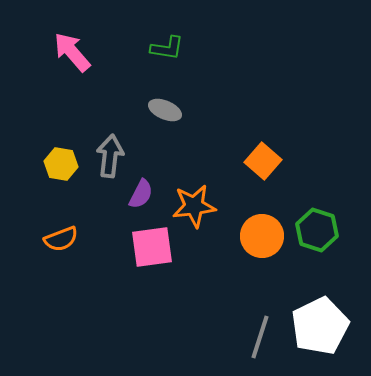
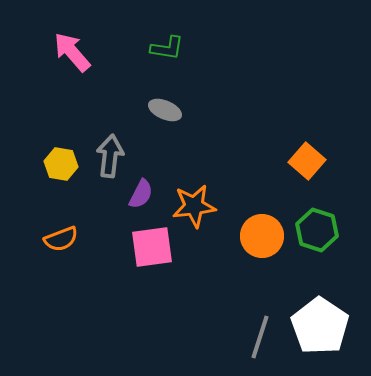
orange square: moved 44 px right
white pentagon: rotated 12 degrees counterclockwise
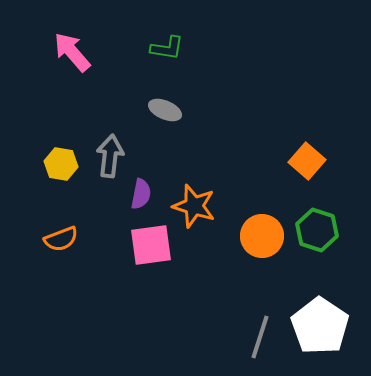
purple semicircle: rotated 16 degrees counterclockwise
orange star: rotated 24 degrees clockwise
pink square: moved 1 px left, 2 px up
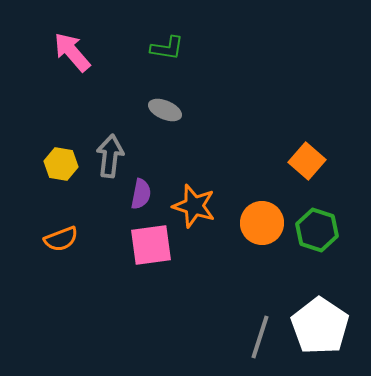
orange circle: moved 13 px up
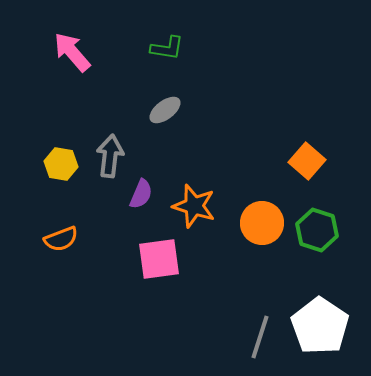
gray ellipse: rotated 60 degrees counterclockwise
purple semicircle: rotated 12 degrees clockwise
pink square: moved 8 px right, 14 px down
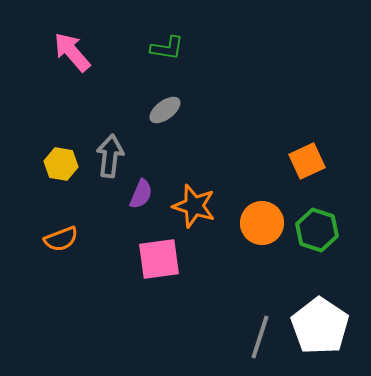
orange square: rotated 24 degrees clockwise
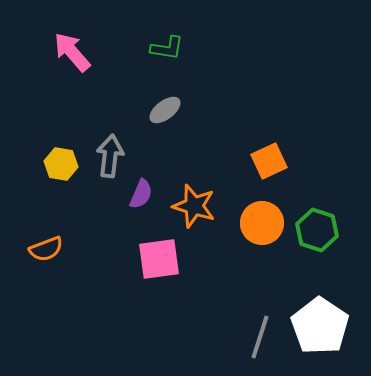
orange square: moved 38 px left
orange semicircle: moved 15 px left, 10 px down
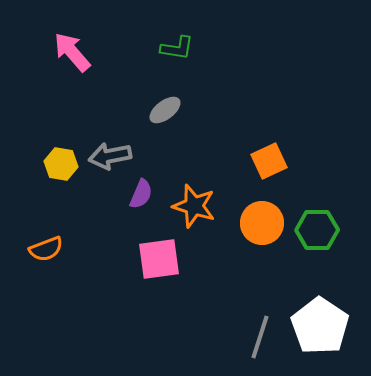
green L-shape: moved 10 px right
gray arrow: rotated 108 degrees counterclockwise
green hexagon: rotated 18 degrees counterclockwise
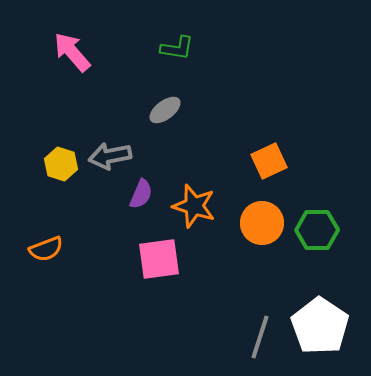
yellow hexagon: rotated 8 degrees clockwise
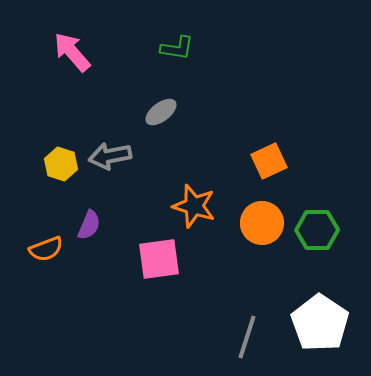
gray ellipse: moved 4 px left, 2 px down
purple semicircle: moved 52 px left, 31 px down
white pentagon: moved 3 px up
gray line: moved 13 px left
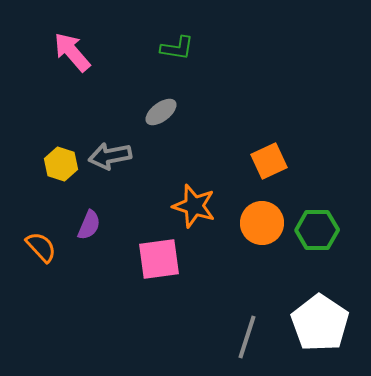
orange semicircle: moved 5 px left, 2 px up; rotated 112 degrees counterclockwise
